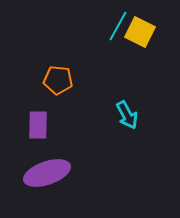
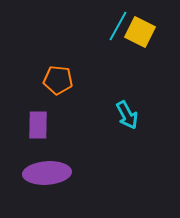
purple ellipse: rotated 15 degrees clockwise
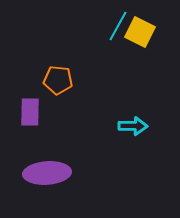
cyan arrow: moved 6 px right, 11 px down; rotated 60 degrees counterclockwise
purple rectangle: moved 8 px left, 13 px up
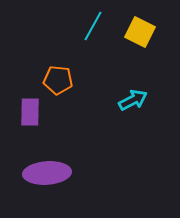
cyan line: moved 25 px left
cyan arrow: moved 26 px up; rotated 28 degrees counterclockwise
